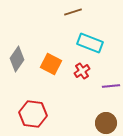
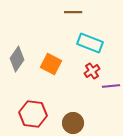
brown line: rotated 18 degrees clockwise
red cross: moved 10 px right
brown circle: moved 33 px left
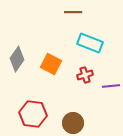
red cross: moved 7 px left, 4 px down; rotated 14 degrees clockwise
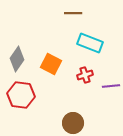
brown line: moved 1 px down
red hexagon: moved 12 px left, 19 px up
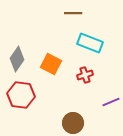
purple line: moved 16 px down; rotated 18 degrees counterclockwise
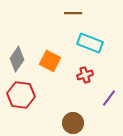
orange square: moved 1 px left, 3 px up
purple line: moved 2 px left, 4 px up; rotated 30 degrees counterclockwise
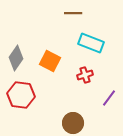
cyan rectangle: moved 1 px right
gray diamond: moved 1 px left, 1 px up
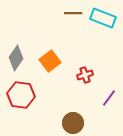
cyan rectangle: moved 12 px right, 25 px up
orange square: rotated 25 degrees clockwise
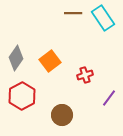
cyan rectangle: rotated 35 degrees clockwise
red hexagon: moved 1 px right, 1 px down; rotated 24 degrees clockwise
brown circle: moved 11 px left, 8 px up
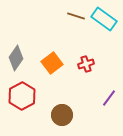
brown line: moved 3 px right, 3 px down; rotated 18 degrees clockwise
cyan rectangle: moved 1 px right, 1 px down; rotated 20 degrees counterclockwise
orange square: moved 2 px right, 2 px down
red cross: moved 1 px right, 11 px up
